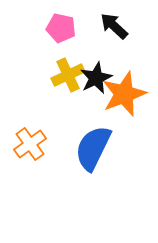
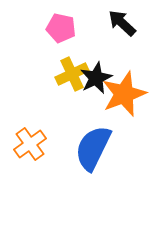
black arrow: moved 8 px right, 3 px up
yellow cross: moved 4 px right, 1 px up
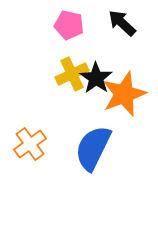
pink pentagon: moved 8 px right, 3 px up
black star: rotated 12 degrees counterclockwise
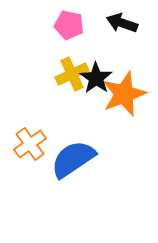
black arrow: rotated 24 degrees counterclockwise
blue semicircle: moved 20 px left, 11 px down; rotated 30 degrees clockwise
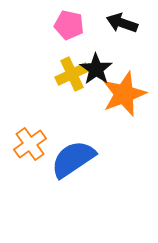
black star: moved 9 px up
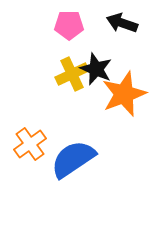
pink pentagon: rotated 12 degrees counterclockwise
black star: rotated 12 degrees counterclockwise
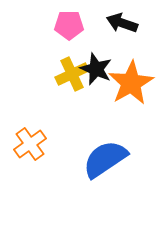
orange star: moved 7 px right, 11 px up; rotated 9 degrees counterclockwise
blue semicircle: moved 32 px right
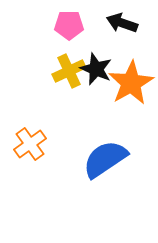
yellow cross: moved 3 px left, 3 px up
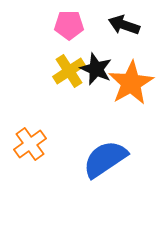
black arrow: moved 2 px right, 2 px down
yellow cross: rotated 8 degrees counterclockwise
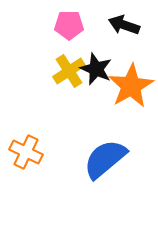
orange star: moved 3 px down
orange cross: moved 4 px left, 8 px down; rotated 28 degrees counterclockwise
blue semicircle: rotated 6 degrees counterclockwise
